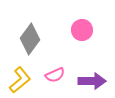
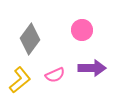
purple arrow: moved 13 px up
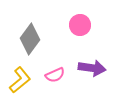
pink circle: moved 2 px left, 5 px up
purple arrow: rotated 8 degrees clockwise
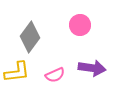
gray diamond: moved 2 px up
yellow L-shape: moved 3 px left, 8 px up; rotated 32 degrees clockwise
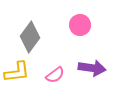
pink semicircle: rotated 12 degrees counterclockwise
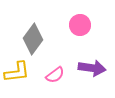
gray diamond: moved 3 px right, 2 px down
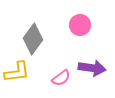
pink semicircle: moved 6 px right, 3 px down
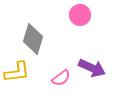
pink circle: moved 10 px up
gray diamond: rotated 20 degrees counterclockwise
purple arrow: rotated 16 degrees clockwise
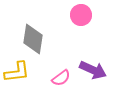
pink circle: moved 1 px right
gray diamond: rotated 8 degrees counterclockwise
purple arrow: moved 1 px right, 2 px down
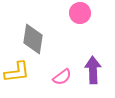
pink circle: moved 1 px left, 2 px up
purple arrow: rotated 116 degrees counterclockwise
pink semicircle: moved 1 px right, 1 px up
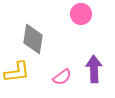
pink circle: moved 1 px right, 1 px down
purple arrow: moved 1 px right, 1 px up
